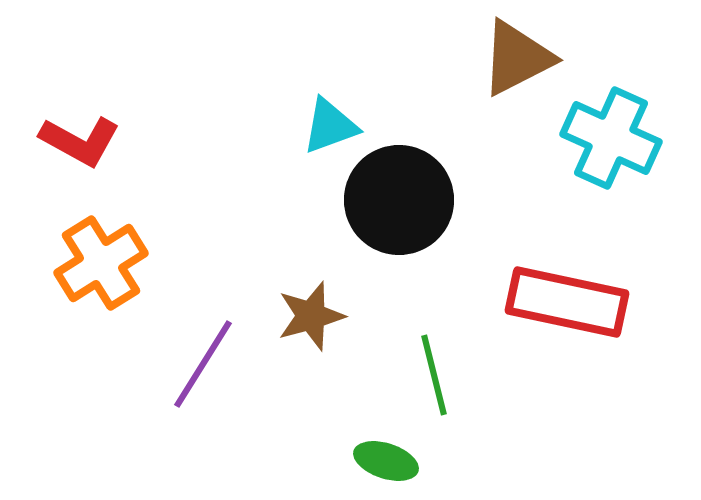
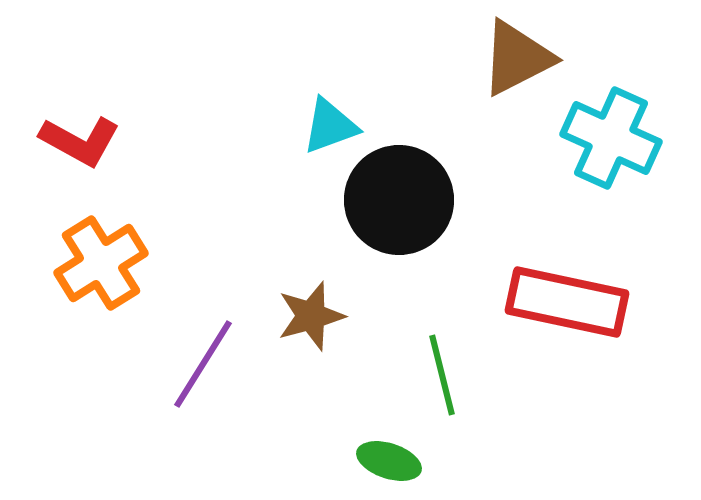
green line: moved 8 px right
green ellipse: moved 3 px right
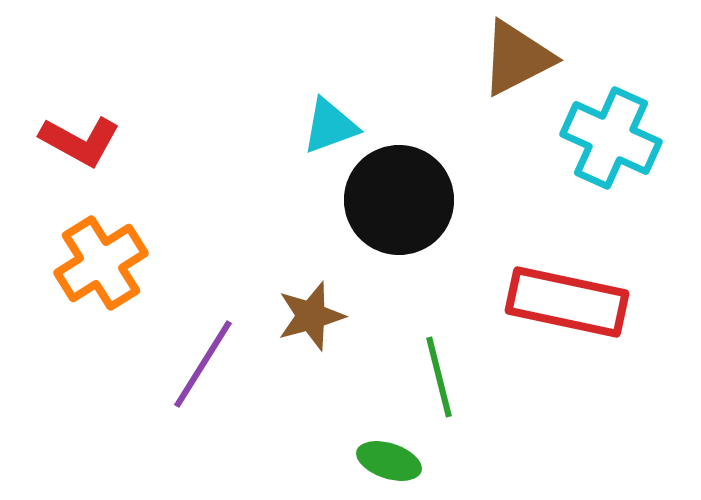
green line: moved 3 px left, 2 px down
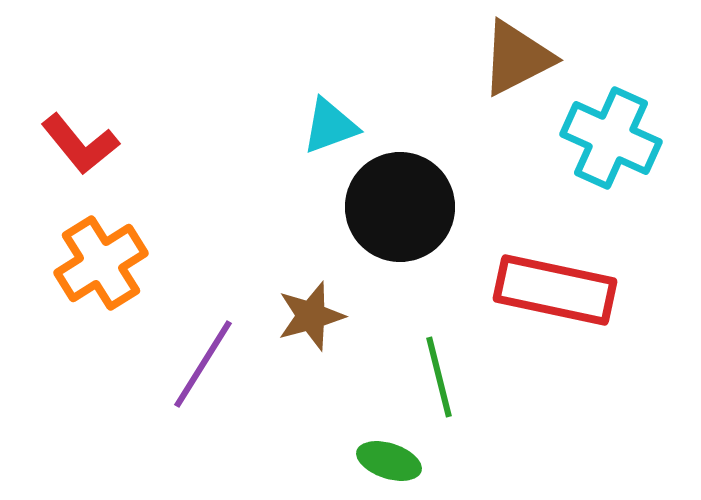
red L-shape: moved 3 px down; rotated 22 degrees clockwise
black circle: moved 1 px right, 7 px down
red rectangle: moved 12 px left, 12 px up
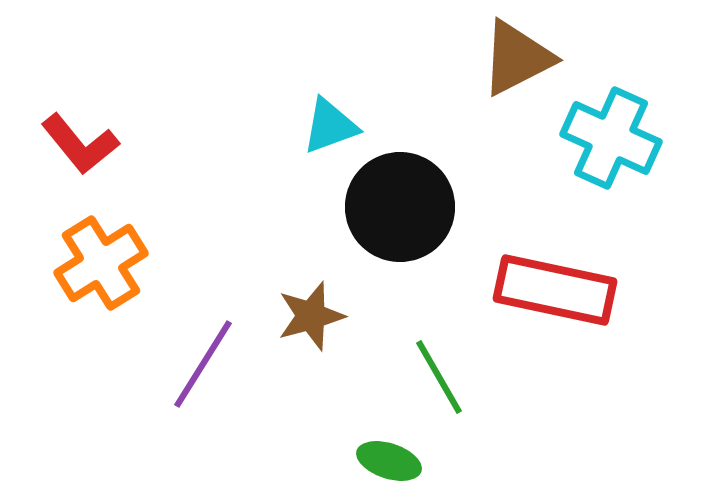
green line: rotated 16 degrees counterclockwise
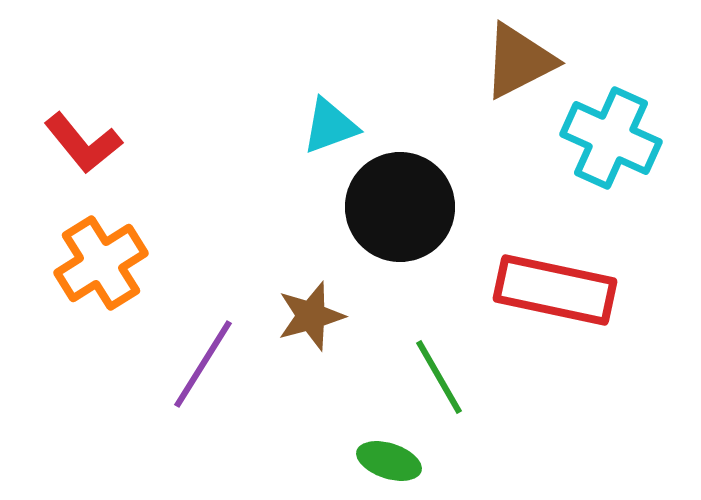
brown triangle: moved 2 px right, 3 px down
red L-shape: moved 3 px right, 1 px up
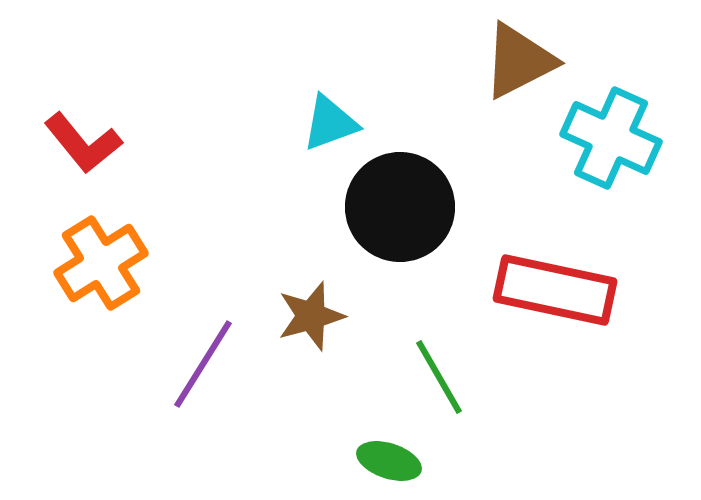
cyan triangle: moved 3 px up
